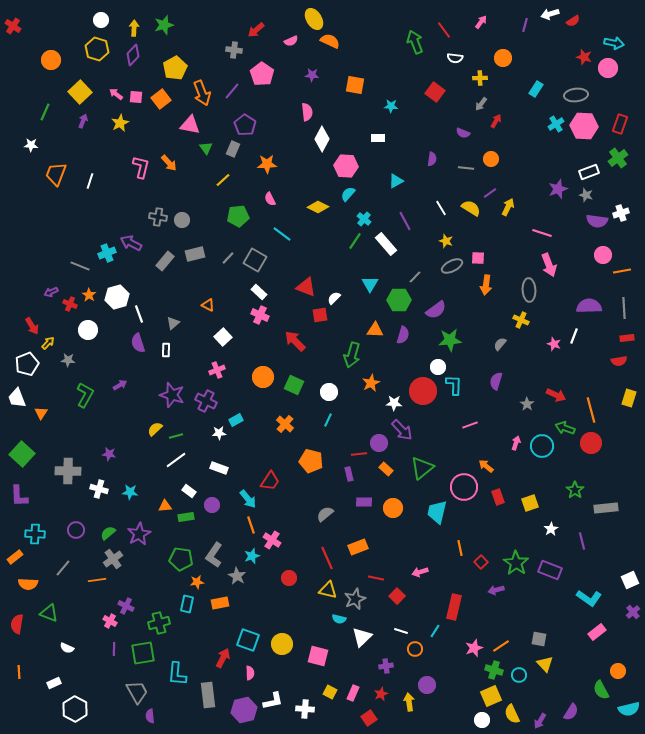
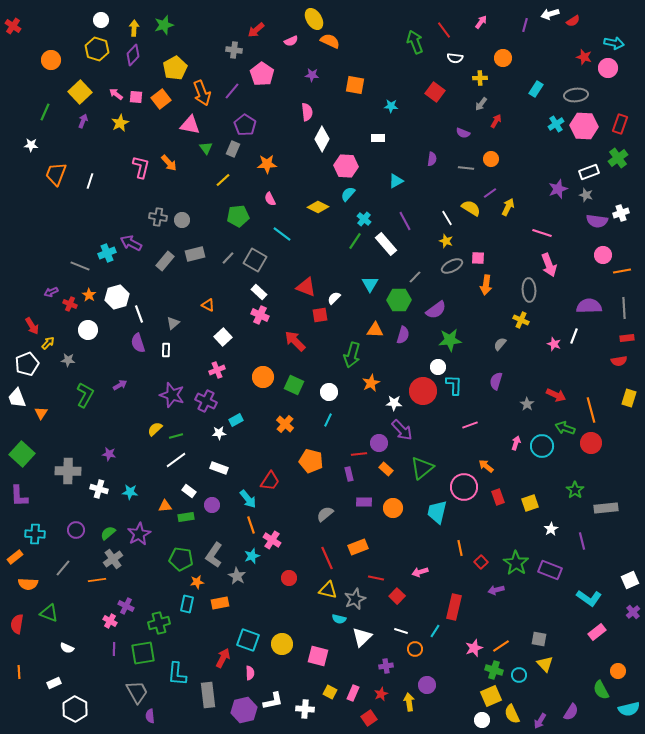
white line at (441, 208): moved 6 px right, 10 px down
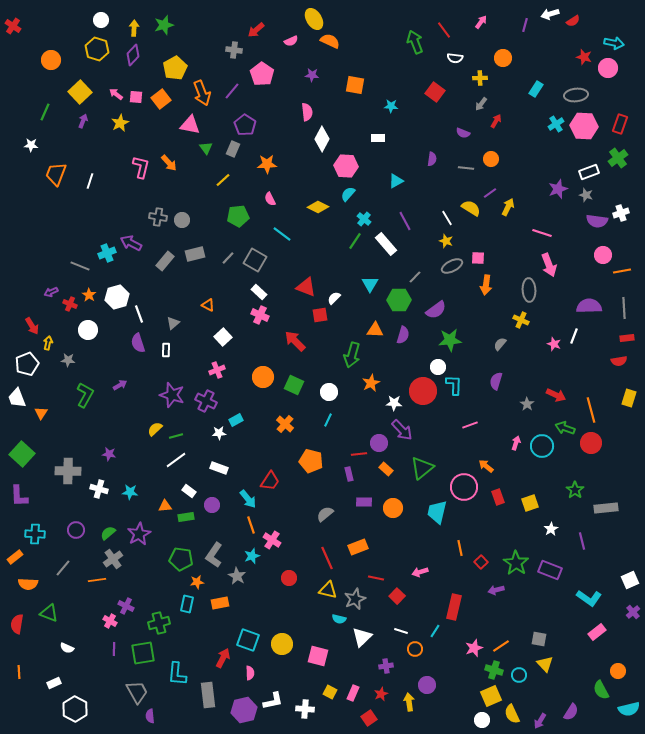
yellow arrow at (48, 343): rotated 32 degrees counterclockwise
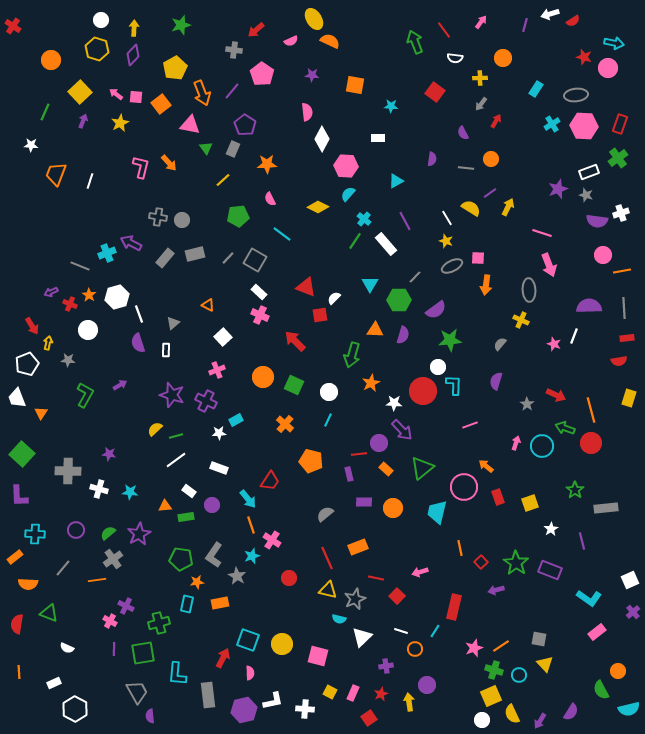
green star at (164, 25): moved 17 px right
orange square at (161, 99): moved 5 px down
cyan cross at (556, 124): moved 4 px left
purple semicircle at (463, 133): rotated 40 degrees clockwise
gray rectangle at (165, 261): moved 3 px up
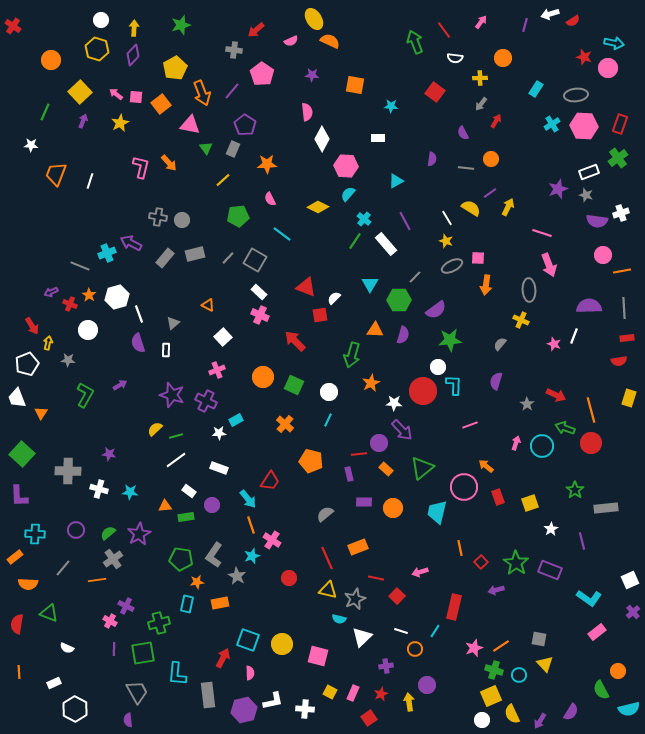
purple semicircle at (150, 716): moved 22 px left, 4 px down
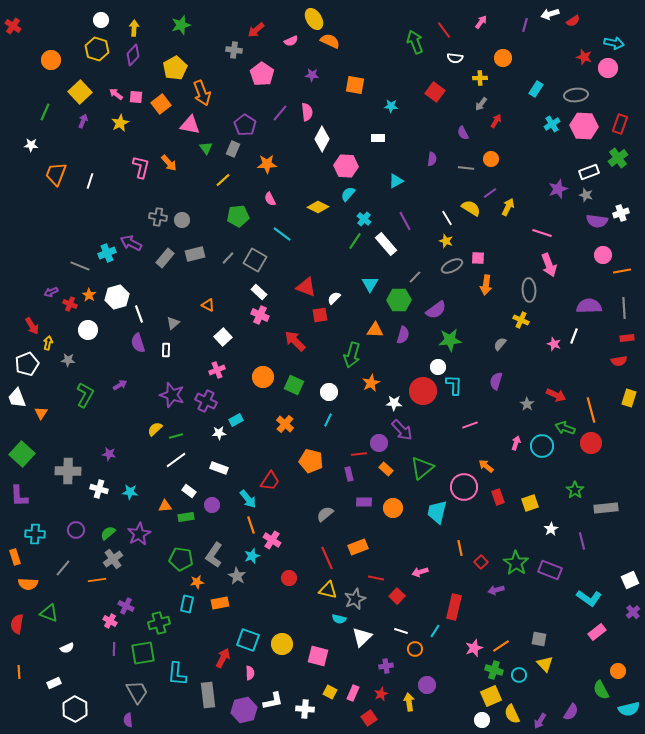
purple line at (232, 91): moved 48 px right, 22 px down
orange rectangle at (15, 557): rotated 70 degrees counterclockwise
white semicircle at (67, 648): rotated 48 degrees counterclockwise
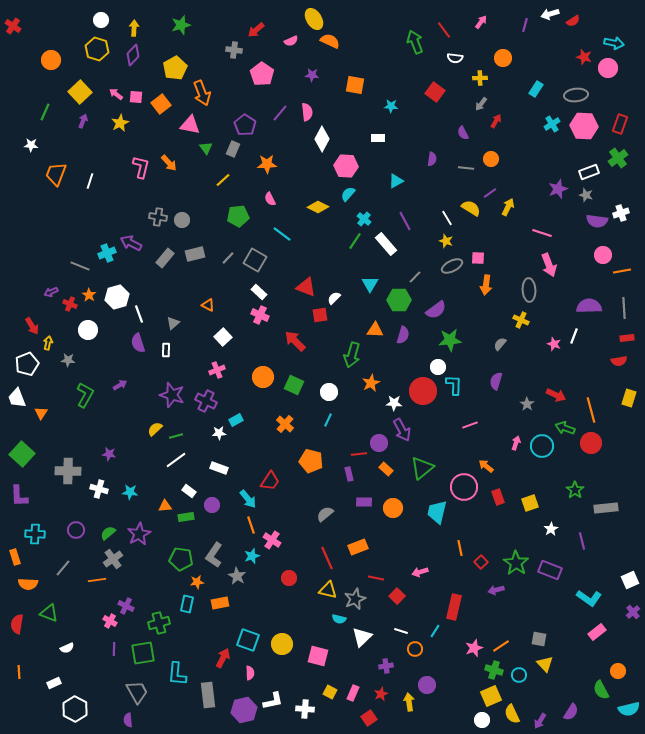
purple arrow at (402, 430): rotated 15 degrees clockwise
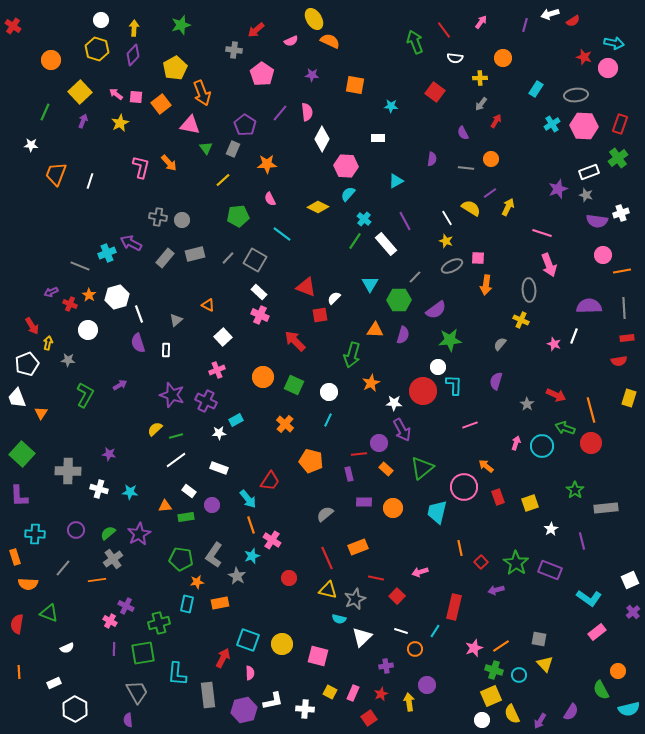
gray triangle at (173, 323): moved 3 px right, 3 px up
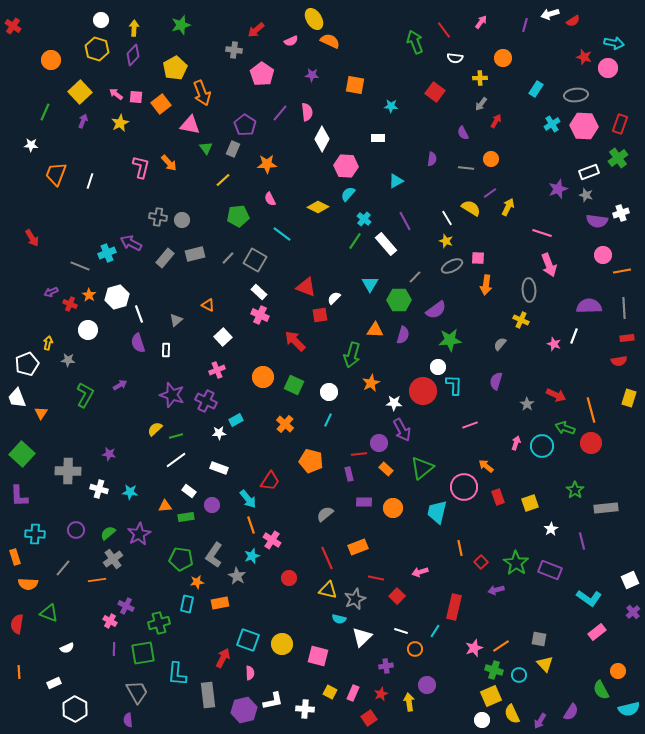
red arrow at (32, 326): moved 88 px up
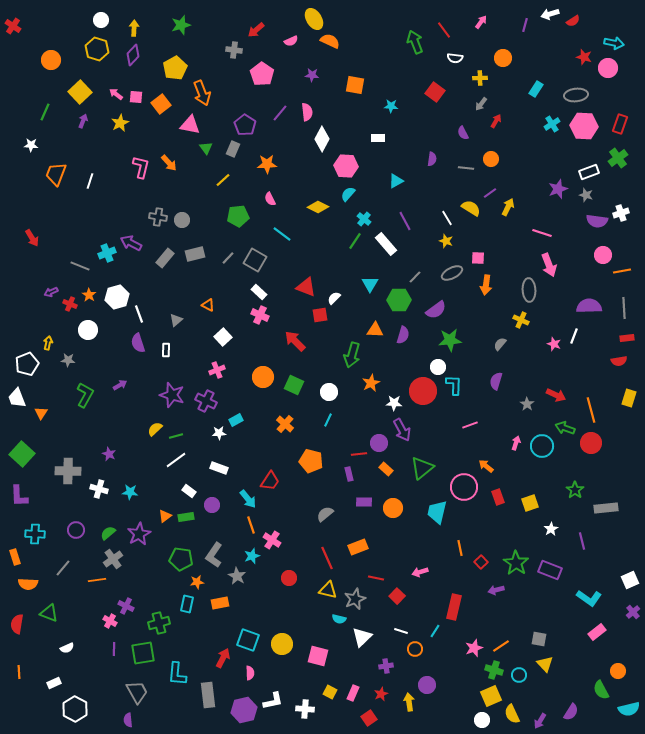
gray ellipse at (452, 266): moved 7 px down
purple star at (109, 454): rotated 16 degrees clockwise
orange triangle at (165, 506): moved 10 px down; rotated 32 degrees counterclockwise
